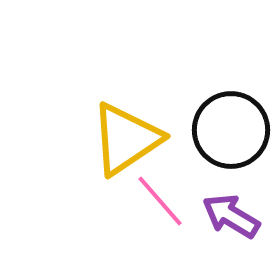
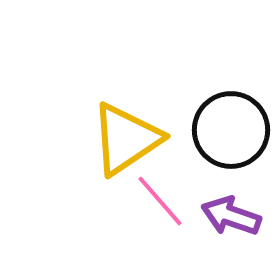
purple arrow: rotated 12 degrees counterclockwise
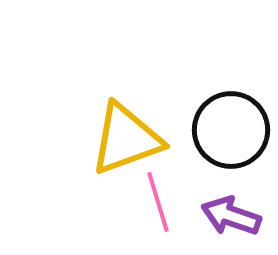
yellow triangle: rotated 14 degrees clockwise
pink line: moved 2 px left, 1 px down; rotated 24 degrees clockwise
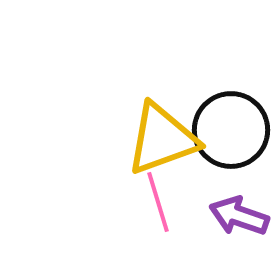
yellow triangle: moved 36 px right
purple arrow: moved 8 px right
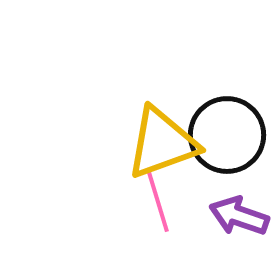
black circle: moved 4 px left, 5 px down
yellow triangle: moved 4 px down
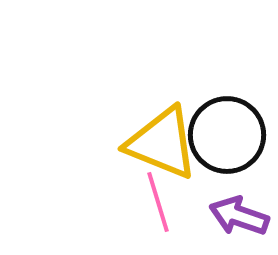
yellow triangle: rotated 42 degrees clockwise
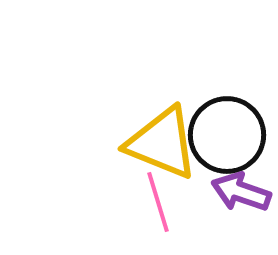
purple arrow: moved 2 px right, 24 px up
